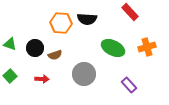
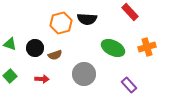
orange hexagon: rotated 20 degrees counterclockwise
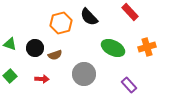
black semicircle: moved 2 px right, 2 px up; rotated 42 degrees clockwise
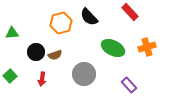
green triangle: moved 2 px right, 11 px up; rotated 24 degrees counterclockwise
black circle: moved 1 px right, 4 px down
red arrow: rotated 96 degrees clockwise
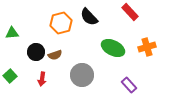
gray circle: moved 2 px left, 1 px down
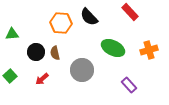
orange hexagon: rotated 20 degrees clockwise
green triangle: moved 1 px down
orange cross: moved 2 px right, 3 px down
brown semicircle: moved 2 px up; rotated 96 degrees clockwise
gray circle: moved 5 px up
red arrow: rotated 40 degrees clockwise
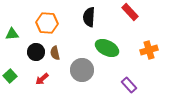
black semicircle: rotated 48 degrees clockwise
orange hexagon: moved 14 px left
green ellipse: moved 6 px left
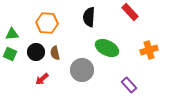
green square: moved 22 px up; rotated 24 degrees counterclockwise
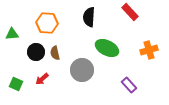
green square: moved 6 px right, 30 px down
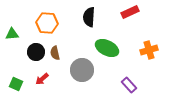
red rectangle: rotated 72 degrees counterclockwise
